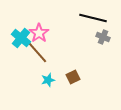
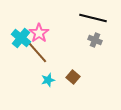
gray cross: moved 8 px left, 3 px down
brown square: rotated 24 degrees counterclockwise
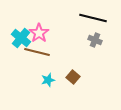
brown line: rotated 35 degrees counterclockwise
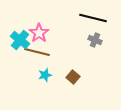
cyan cross: moved 1 px left, 2 px down
cyan star: moved 3 px left, 5 px up
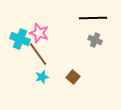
black line: rotated 16 degrees counterclockwise
pink star: rotated 18 degrees counterclockwise
cyan cross: moved 1 px up; rotated 18 degrees counterclockwise
brown line: moved 1 px right, 2 px down; rotated 40 degrees clockwise
cyan star: moved 3 px left, 2 px down
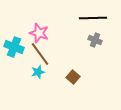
cyan cross: moved 6 px left, 8 px down
brown line: moved 2 px right
cyan star: moved 4 px left, 5 px up
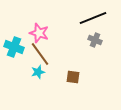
black line: rotated 20 degrees counterclockwise
brown square: rotated 32 degrees counterclockwise
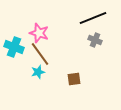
brown square: moved 1 px right, 2 px down; rotated 16 degrees counterclockwise
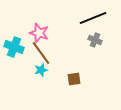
brown line: moved 1 px right, 1 px up
cyan star: moved 3 px right, 2 px up
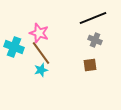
brown square: moved 16 px right, 14 px up
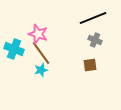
pink star: moved 1 px left, 1 px down
cyan cross: moved 2 px down
